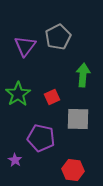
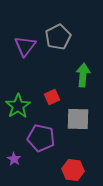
green star: moved 12 px down
purple star: moved 1 px left, 1 px up
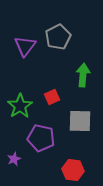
green star: moved 2 px right
gray square: moved 2 px right, 2 px down
purple star: rotated 16 degrees clockwise
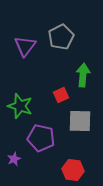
gray pentagon: moved 3 px right
red square: moved 9 px right, 2 px up
green star: rotated 20 degrees counterclockwise
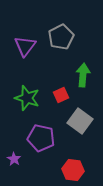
green star: moved 7 px right, 8 px up
gray square: rotated 35 degrees clockwise
purple star: rotated 16 degrees counterclockwise
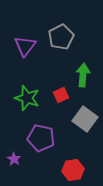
gray square: moved 5 px right, 2 px up
red hexagon: rotated 15 degrees counterclockwise
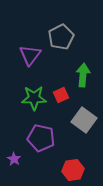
purple triangle: moved 5 px right, 9 px down
green star: moved 7 px right; rotated 20 degrees counterclockwise
gray square: moved 1 px left, 1 px down
